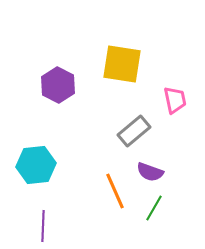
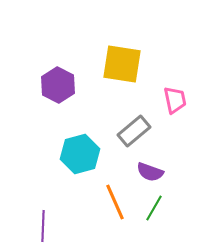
cyan hexagon: moved 44 px right, 11 px up; rotated 9 degrees counterclockwise
orange line: moved 11 px down
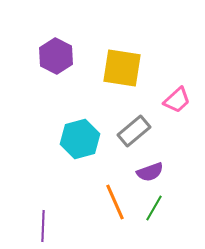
yellow square: moved 4 px down
purple hexagon: moved 2 px left, 29 px up
pink trapezoid: moved 2 px right; rotated 60 degrees clockwise
cyan hexagon: moved 15 px up
purple semicircle: rotated 40 degrees counterclockwise
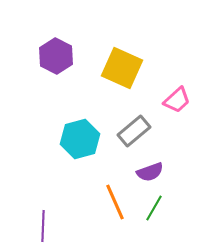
yellow square: rotated 15 degrees clockwise
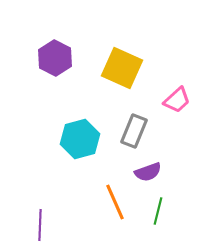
purple hexagon: moved 1 px left, 2 px down
gray rectangle: rotated 28 degrees counterclockwise
purple semicircle: moved 2 px left
green line: moved 4 px right, 3 px down; rotated 16 degrees counterclockwise
purple line: moved 3 px left, 1 px up
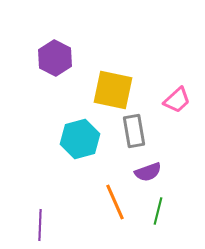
yellow square: moved 9 px left, 22 px down; rotated 12 degrees counterclockwise
gray rectangle: rotated 32 degrees counterclockwise
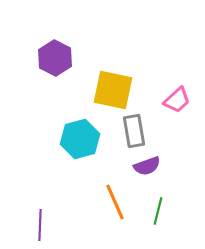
purple semicircle: moved 1 px left, 6 px up
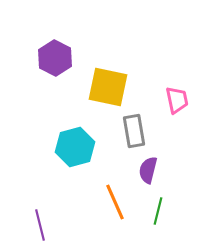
yellow square: moved 5 px left, 3 px up
pink trapezoid: rotated 60 degrees counterclockwise
cyan hexagon: moved 5 px left, 8 px down
purple semicircle: moved 1 px right, 4 px down; rotated 124 degrees clockwise
purple line: rotated 16 degrees counterclockwise
